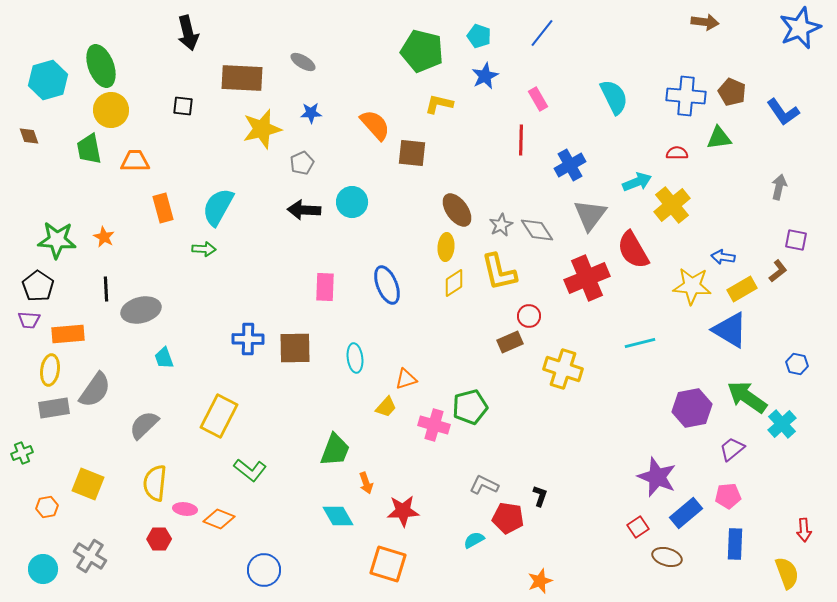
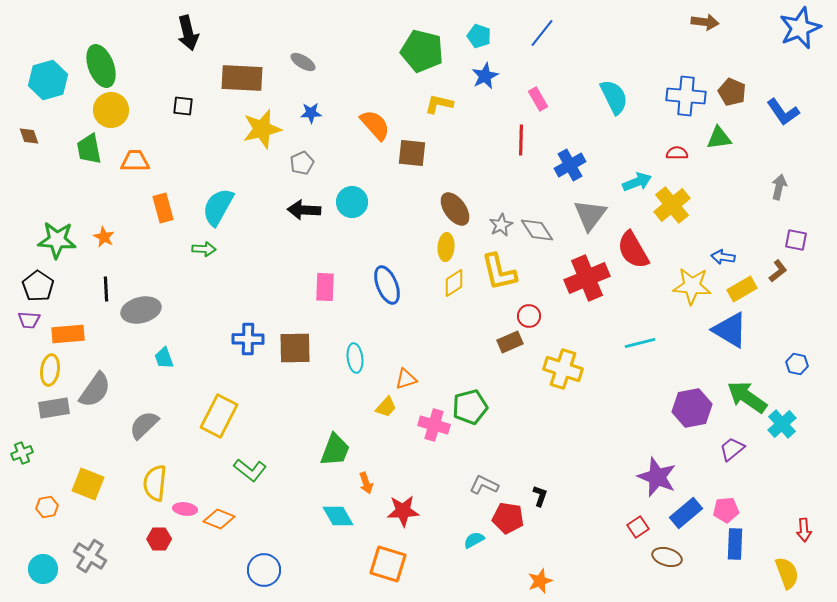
brown ellipse at (457, 210): moved 2 px left, 1 px up
pink pentagon at (728, 496): moved 2 px left, 14 px down
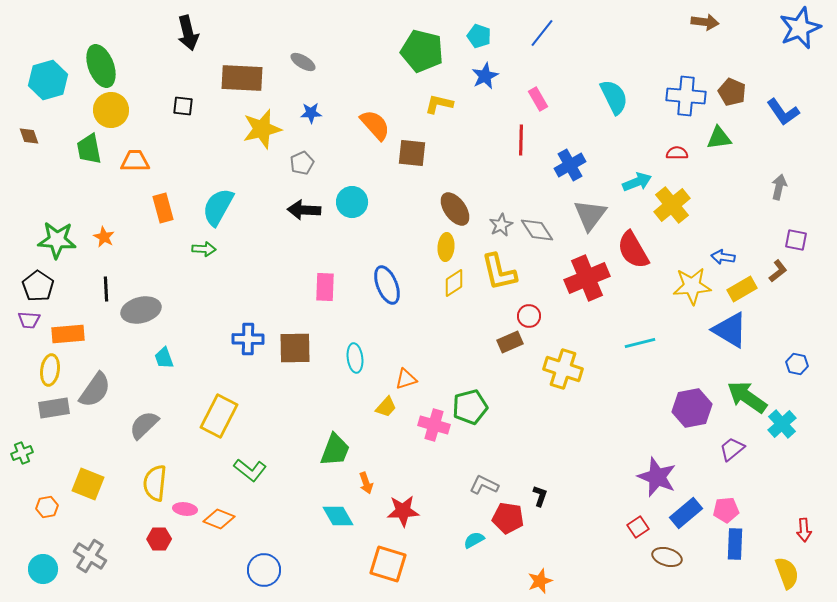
yellow star at (692, 286): rotated 9 degrees counterclockwise
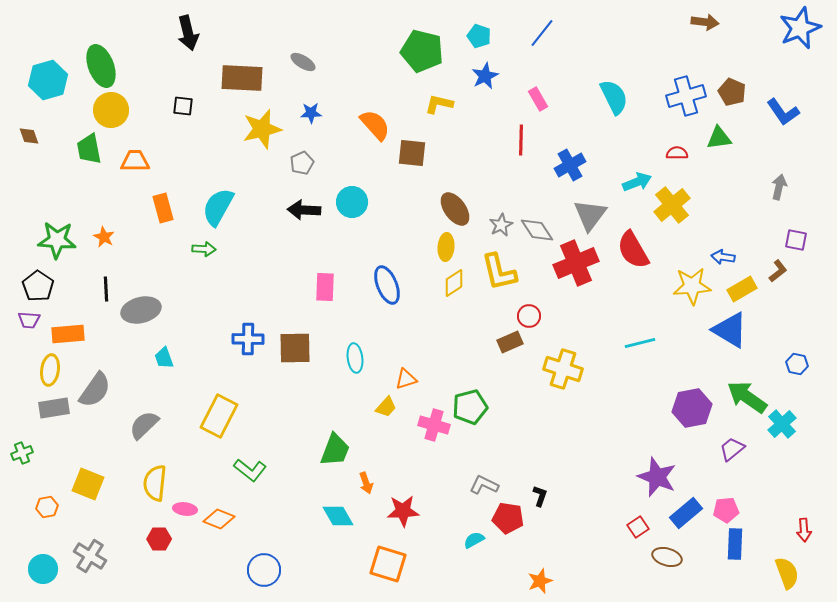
blue cross at (686, 96): rotated 21 degrees counterclockwise
red cross at (587, 278): moved 11 px left, 15 px up
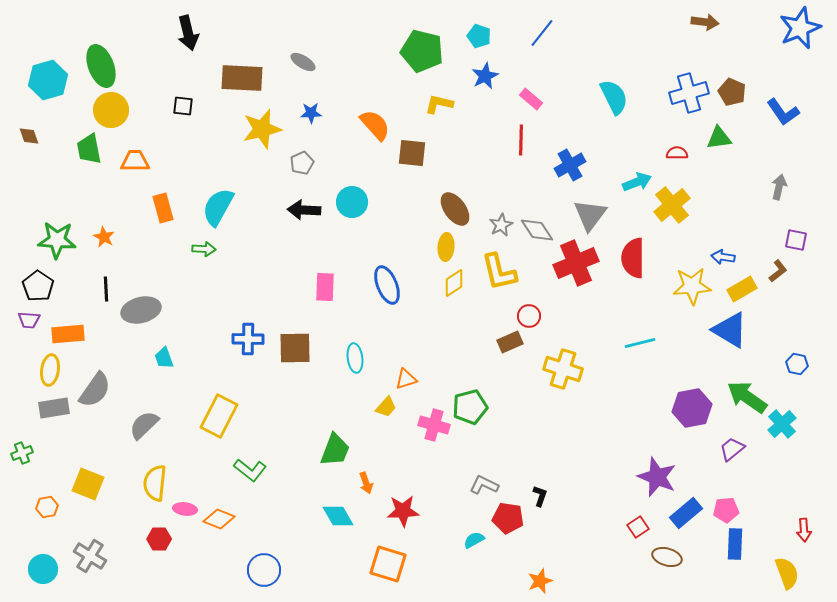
blue cross at (686, 96): moved 3 px right, 3 px up
pink rectangle at (538, 99): moved 7 px left; rotated 20 degrees counterclockwise
red semicircle at (633, 250): moved 8 px down; rotated 30 degrees clockwise
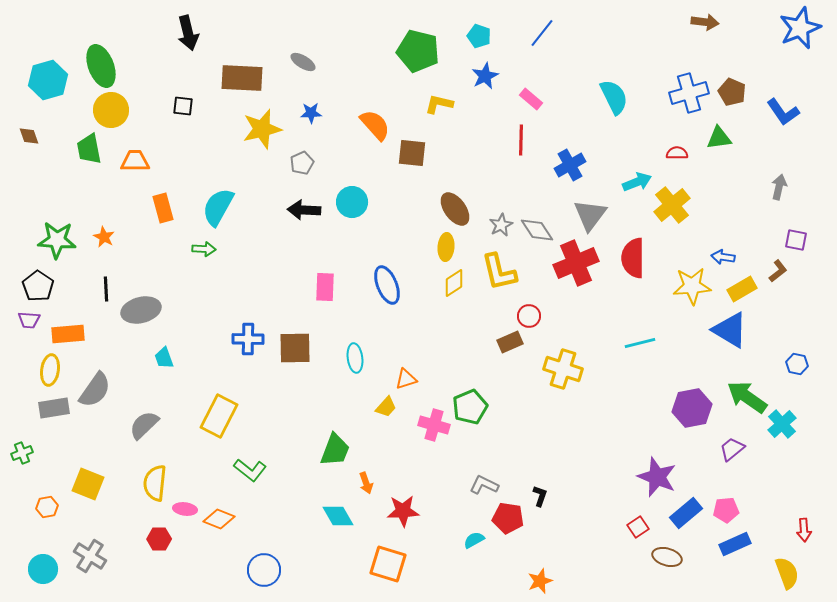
green pentagon at (422, 51): moved 4 px left
green pentagon at (470, 407): rotated 8 degrees counterclockwise
blue rectangle at (735, 544): rotated 64 degrees clockwise
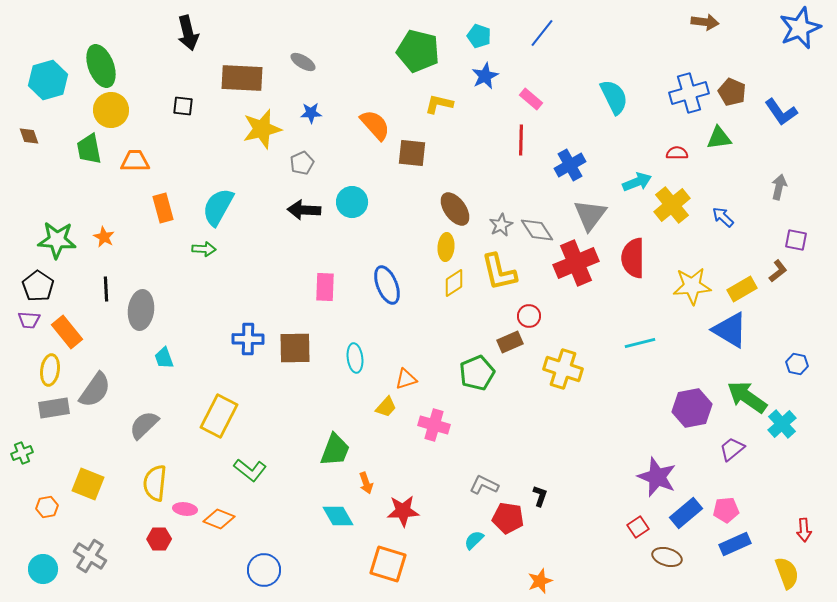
blue L-shape at (783, 112): moved 2 px left
blue arrow at (723, 257): moved 40 px up; rotated 35 degrees clockwise
gray ellipse at (141, 310): rotated 69 degrees counterclockwise
orange rectangle at (68, 334): moved 1 px left, 2 px up; rotated 56 degrees clockwise
green pentagon at (470, 407): moved 7 px right, 34 px up
cyan semicircle at (474, 540): rotated 15 degrees counterclockwise
